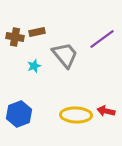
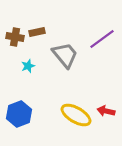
cyan star: moved 6 px left
yellow ellipse: rotated 28 degrees clockwise
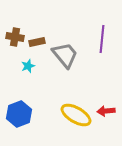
brown rectangle: moved 10 px down
purple line: rotated 48 degrees counterclockwise
red arrow: rotated 18 degrees counterclockwise
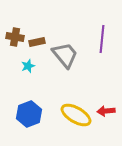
blue hexagon: moved 10 px right
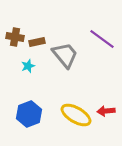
purple line: rotated 60 degrees counterclockwise
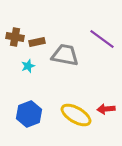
gray trapezoid: rotated 40 degrees counterclockwise
red arrow: moved 2 px up
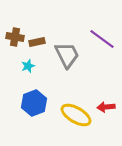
gray trapezoid: moved 2 px right; rotated 52 degrees clockwise
red arrow: moved 2 px up
blue hexagon: moved 5 px right, 11 px up
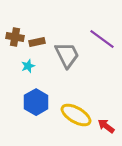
blue hexagon: moved 2 px right, 1 px up; rotated 10 degrees counterclockwise
red arrow: moved 19 px down; rotated 42 degrees clockwise
